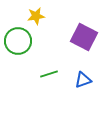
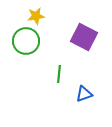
green circle: moved 8 px right
green line: moved 10 px right; rotated 66 degrees counterclockwise
blue triangle: moved 1 px right, 14 px down
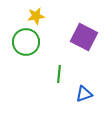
green circle: moved 1 px down
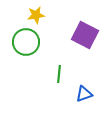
yellow star: moved 1 px up
purple square: moved 1 px right, 2 px up
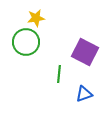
yellow star: moved 3 px down
purple square: moved 17 px down
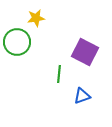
green circle: moved 9 px left
blue triangle: moved 2 px left, 2 px down
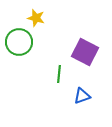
yellow star: rotated 24 degrees clockwise
green circle: moved 2 px right
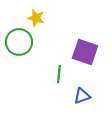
purple square: rotated 8 degrees counterclockwise
